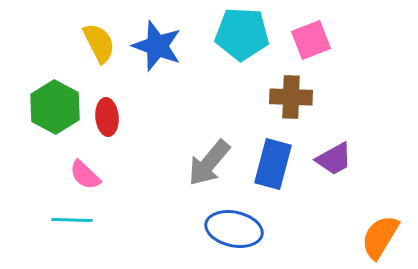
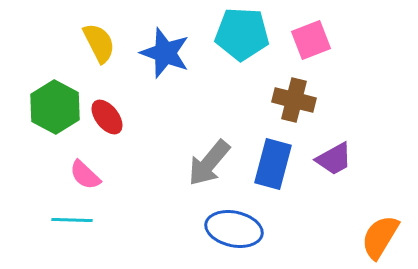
blue star: moved 8 px right, 7 px down
brown cross: moved 3 px right, 3 px down; rotated 12 degrees clockwise
red ellipse: rotated 33 degrees counterclockwise
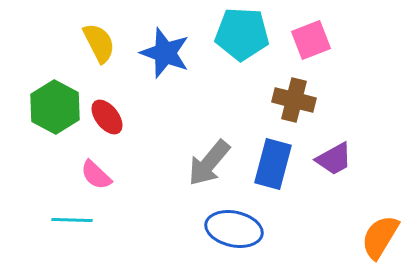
pink semicircle: moved 11 px right
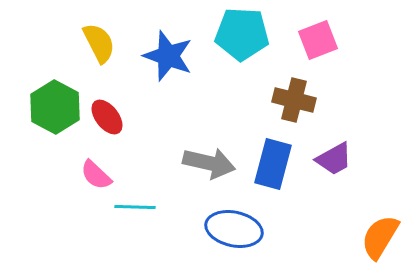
pink square: moved 7 px right
blue star: moved 3 px right, 3 px down
gray arrow: rotated 117 degrees counterclockwise
cyan line: moved 63 px right, 13 px up
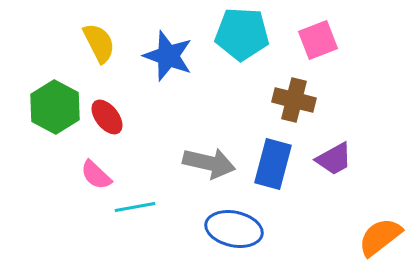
cyan line: rotated 12 degrees counterclockwise
orange semicircle: rotated 21 degrees clockwise
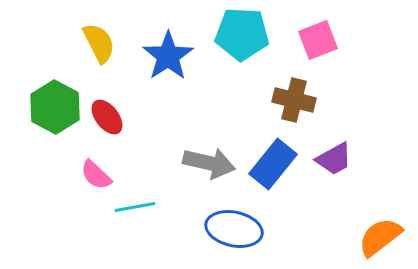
blue star: rotated 18 degrees clockwise
blue rectangle: rotated 24 degrees clockwise
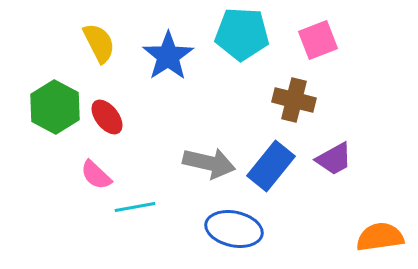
blue rectangle: moved 2 px left, 2 px down
orange semicircle: rotated 30 degrees clockwise
